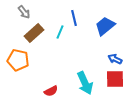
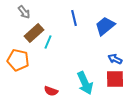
cyan line: moved 12 px left, 10 px down
red semicircle: rotated 48 degrees clockwise
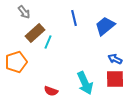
brown rectangle: moved 1 px right
orange pentagon: moved 2 px left, 2 px down; rotated 30 degrees counterclockwise
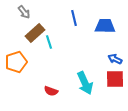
blue trapezoid: rotated 40 degrees clockwise
cyan line: moved 1 px right; rotated 40 degrees counterclockwise
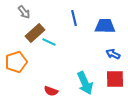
cyan line: rotated 48 degrees counterclockwise
blue arrow: moved 2 px left, 5 px up
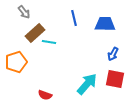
blue trapezoid: moved 2 px up
cyan line: rotated 16 degrees counterclockwise
blue arrow: rotated 88 degrees counterclockwise
red square: rotated 12 degrees clockwise
cyan arrow: moved 2 px right, 1 px down; rotated 115 degrees counterclockwise
red semicircle: moved 6 px left, 4 px down
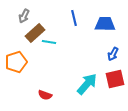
gray arrow: moved 4 px down; rotated 64 degrees clockwise
red square: rotated 24 degrees counterclockwise
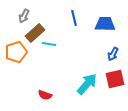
cyan line: moved 2 px down
orange pentagon: moved 10 px up
